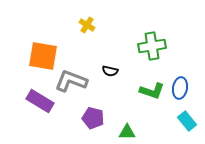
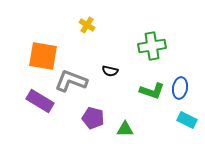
cyan rectangle: moved 1 px up; rotated 24 degrees counterclockwise
green triangle: moved 2 px left, 3 px up
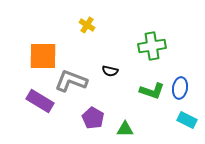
orange square: rotated 8 degrees counterclockwise
purple pentagon: rotated 15 degrees clockwise
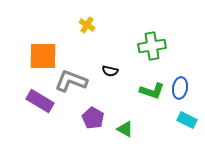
green triangle: rotated 30 degrees clockwise
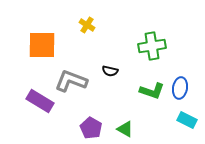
orange square: moved 1 px left, 11 px up
purple pentagon: moved 2 px left, 10 px down
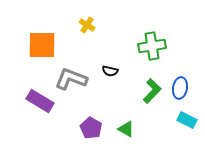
gray L-shape: moved 2 px up
green L-shape: rotated 65 degrees counterclockwise
green triangle: moved 1 px right
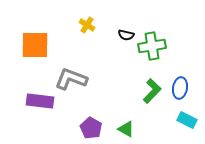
orange square: moved 7 px left
black semicircle: moved 16 px right, 36 px up
purple rectangle: rotated 24 degrees counterclockwise
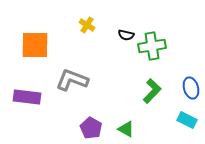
gray L-shape: moved 1 px right, 1 px down
blue ellipse: moved 11 px right; rotated 25 degrees counterclockwise
purple rectangle: moved 13 px left, 4 px up
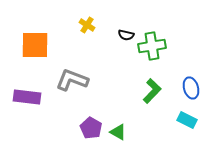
green triangle: moved 8 px left, 3 px down
